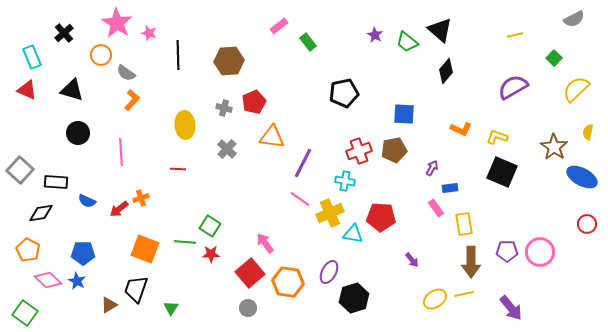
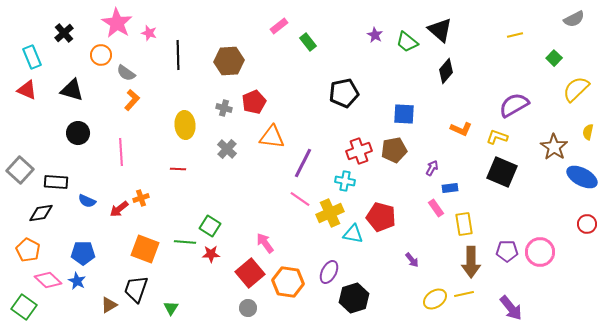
purple semicircle at (513, 87): moved 1 px right, 18 px down
red pentagon at (381, 217): rotated 12 degrees clockwise
green square at (25, 313): moved 1 px left, 6 px up
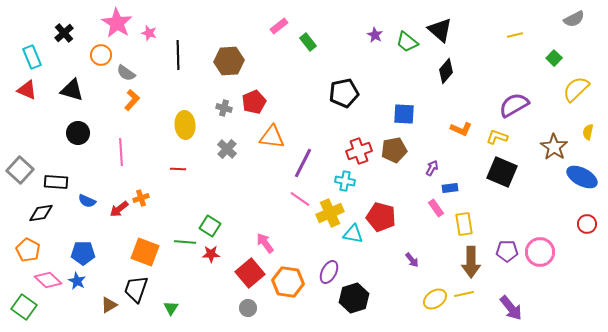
orange square at (145, 249): moved 3 px down
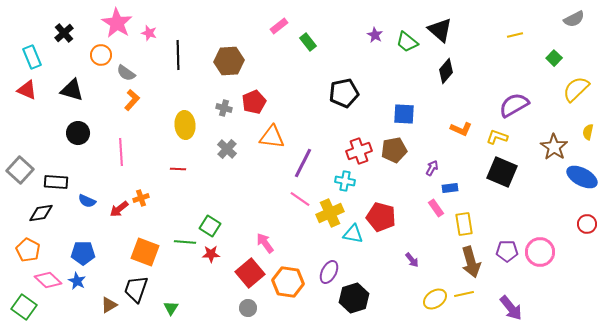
brown arrow at (471, 262): rotated 16 degrees counterclockwise
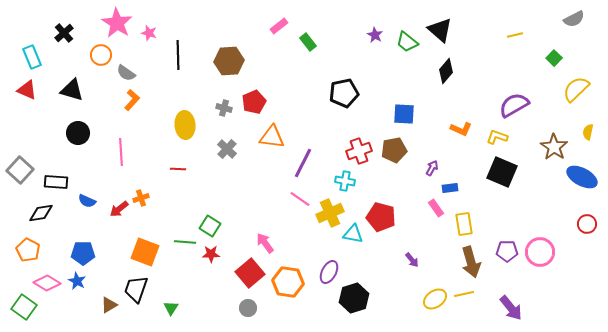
pink diamond at (48, 280): moved 1 px left, 3 px down; rotated 12 degrees counterclockwise
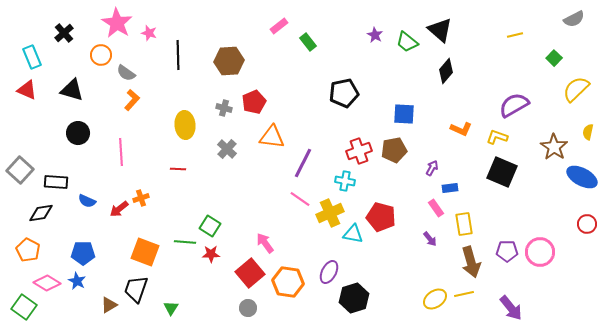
purple arrow at (412, 260): moved 18 px right, 21 px up
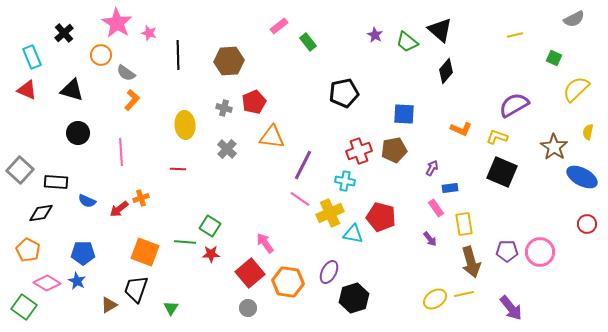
green square at (554, 58): rotated 21 degrees counterclockwise
purple line at (303, 163): moved 2 px down
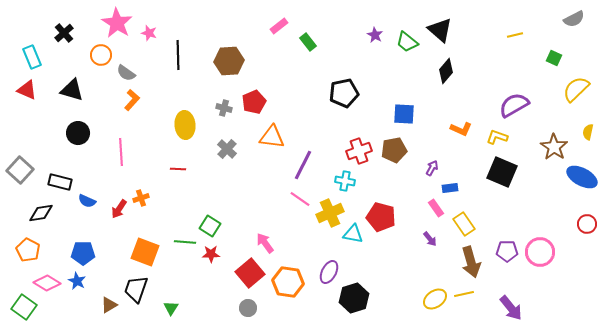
black rectangle at (56, 182): moved 4 px right; rotated 10 degrees clockwise
red arrow at (119, 209): rotated 18 degrees counterclockwise
yellow rectangle at (464, 224): rotated 25 degrees counterclockwise
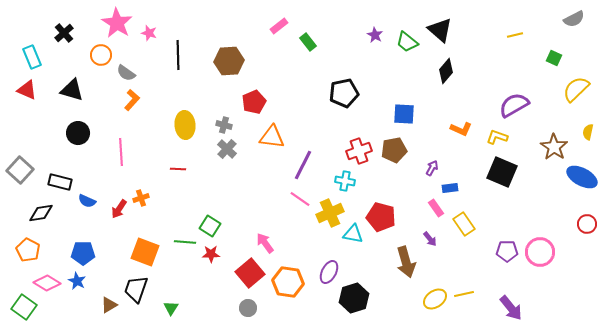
gray cross at (224, 108): moved 17 px down
brown arrow at (471, 262): moved 65 px left
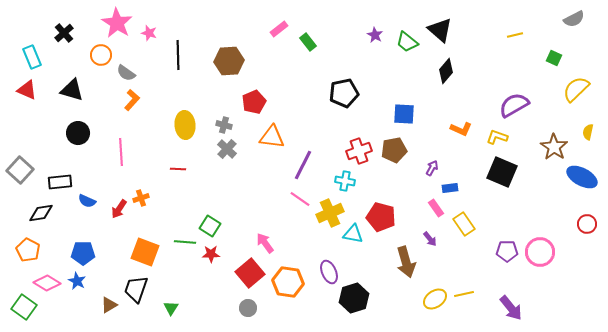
pink rectangle at (279, 26): moved 3 px down
black rectangle at (60, 182): rotated 20 degrees counterclockwise
purple ellipse at (329, 272): rotated 50 degrees counterclockwise
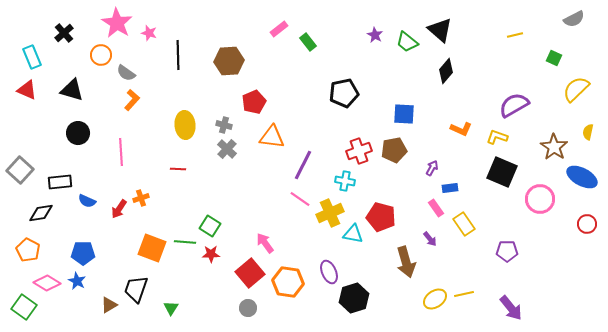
orange square at (145, 252): moved 7 px right, 4 px up
pink circle at (540, 252): moved 53 px up
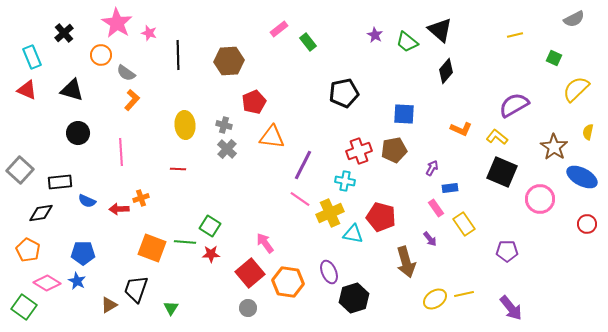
yellow L-shape at (497, 137): rotated 20 degrees clockwise
red arrow at (119, 209): rotated 54 degrees clockwise
